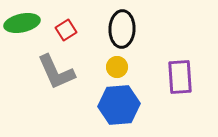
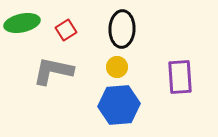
gray L-shape: moved 3 px left, 1 px up; rotated 126 degrees clockwise
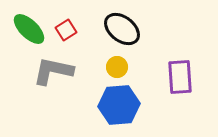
green ellipse: moved 7 px right, 6 px down; rotated 56 degrees clockwise
black ellipse: rotated 54 degrees counterclockwise
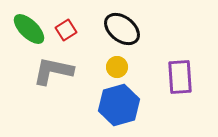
blue hexagon: rotated 12 degrees counterclockwise
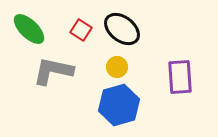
red square: moved 15 px right; rotated 25 degrees counterclockwise
